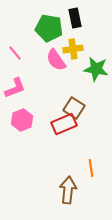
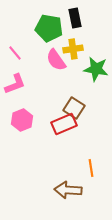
pink L-shape: moved 4 px up
brown arrow: rotated 92 degrees counterclockwise
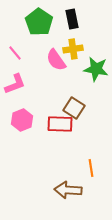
black rectangle: moved 3 px left, 1 px down
green pentagon: moved 10 px left, 6 px up; rotated 24 degrees clockwise
red rectangle: moved 4 px left; rotated 25 degrees clockwise
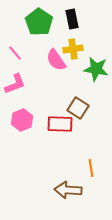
brown square: moved 4 px right
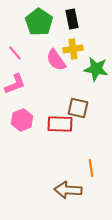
brown square: rotated 20 degrees counterclockwise
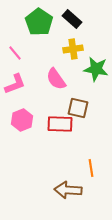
black rectangle: rotated 36 degrees counterclockwise
pink semicircle: moved 19 px down
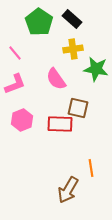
brown arrow: rotated 64 degrees counterclockwise
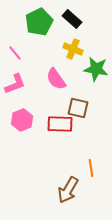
green pentagon: rotated 12 degrees clockwise
yellow cross: rotated 30 degrees clockwise
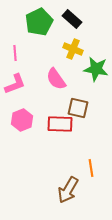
pink line: rotated 35 degrees clockwise
